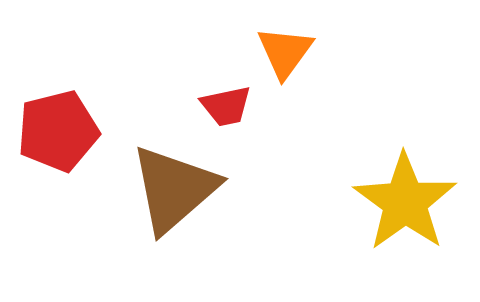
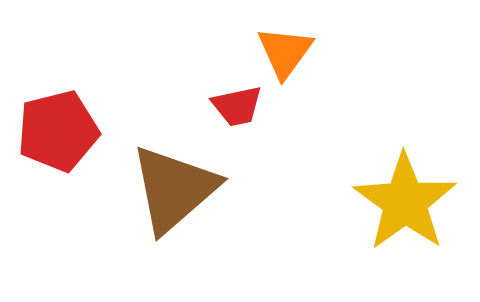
red trapezoid: moved 11 px right
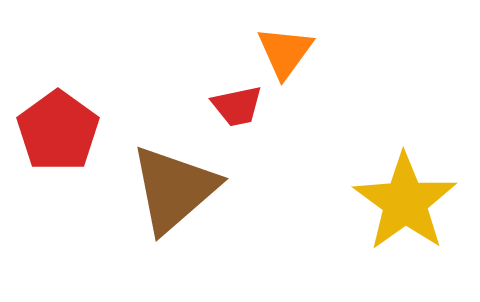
red pentagon: rotated 22 degrees counterclockwise
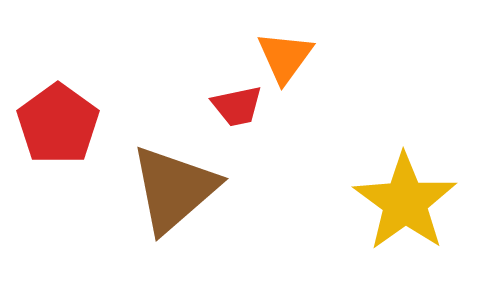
orange triangle: moved 5 px down
red pentagon: moved 7 px up
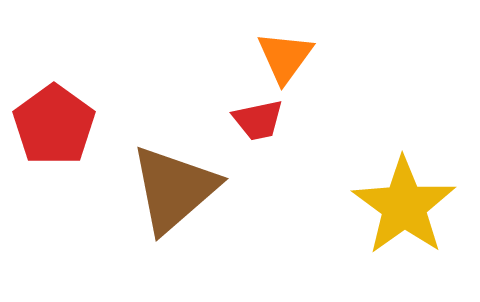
red trapezoid: moved 21 px right, 14 px down
red pentagon: moved 4 px left, 1 px down
yellow star: moved 1 px left, 4 px down
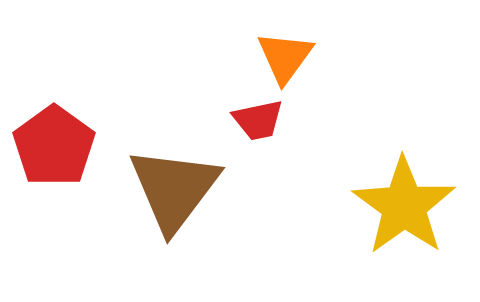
red pentagon: moved 21 px down
brown triangle: rotated 12 degrees counterclockwise
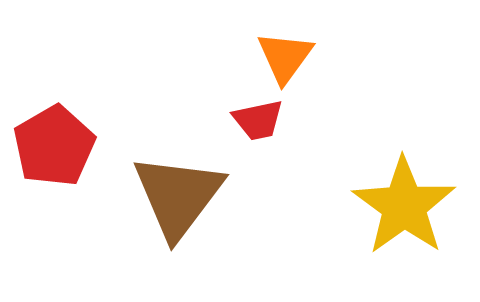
red pentagon: rotated 6 degrees clockwise
brown triangle: moved 4 px right, 7 px down
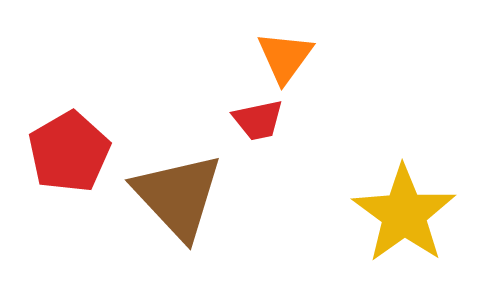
red pentagon: moved 15 px right, 6 px down
brown triangle: rotated 20 degrees counterclockwise
yellow star: moved 8 px down
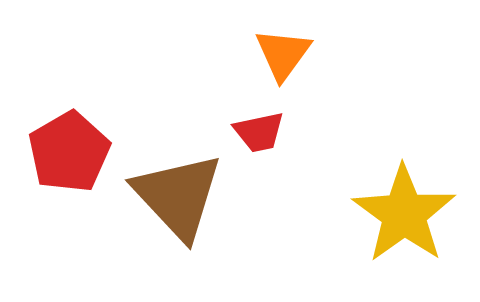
orange triangle: moved 2 px left, 3 px up
red trapezoid: moved 1 px right, 12 px down
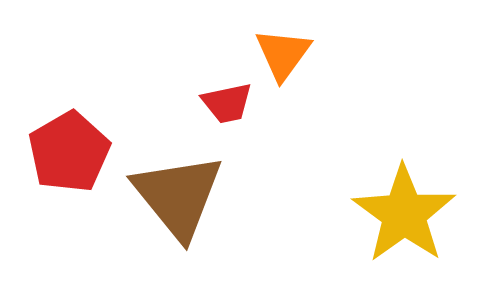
red trapezoid: moved 32 px left, 29 px up
brown triangle: rotated 4 degrees clockwise
